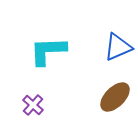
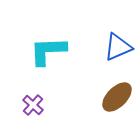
brown ellipse: moved 2 px right
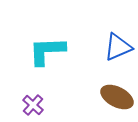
cyan L-shape: moved 1 px left
brown ellipse: rotated 72 degrees clockwise
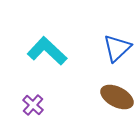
blue triangle: moved 1 px left, 1 px down; rotated 20 degrees counterclockwise
cyan L-shape: rotated 45 degrees clockwise
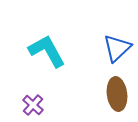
cyan L-shape: rotated 18 degrees clockwise
brown ellipse: moved 3 px up; rotated 56 degrees clockwise
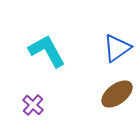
blue triangle: rotated 8 degrees clockwise
brown ellipse: rotated 60 degrees clockwise
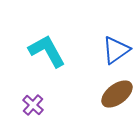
blue triangle: moved 1 px left, 2 px down
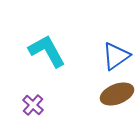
blue triangle: moved 6 px down
brown ellipse: rotated 16 degrees clockwise
